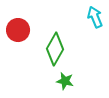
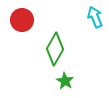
red circle: moved 4 px right, 10 px up
green star: rotated 18 degrees clockwise
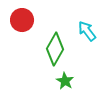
cyan arrow: moved 8 px left, 14 px down; rotated 15 degrees counterclockwise
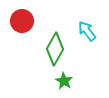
red circle: moved 1 px down
green star: moved 1 px left
